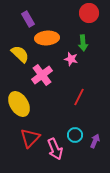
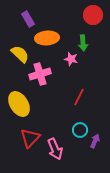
red circle: moved 4 px right, 2 px down
pink cross: moved 2 px left, 1 px up; rotated 20 degrees clockwise
cyan circle: moved 5 px right, 5 px up
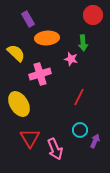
yellow semicircle: moved 4 px left, 1 px up
red triangle: rotated 15 degrees counterclockwise
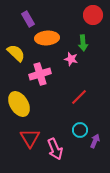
red line: rotated 18 degrees clockwise
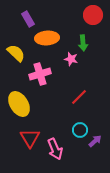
purple arrow: rotated 24 degrees clockwise
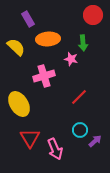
orange ellipse: moved 1 px right, 1 px down
yellow semicircle: moved 6 px up
pink cross: moved 4 px right, 2 px down
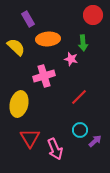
yellow ellipse: rotated 45 degrees clockwise
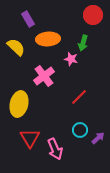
green arrow: rotated 21 degrees clockwise
pink cross: rotated 20 degrees counterclockwise
purple arrow: moved 3 px right, 3 px up
